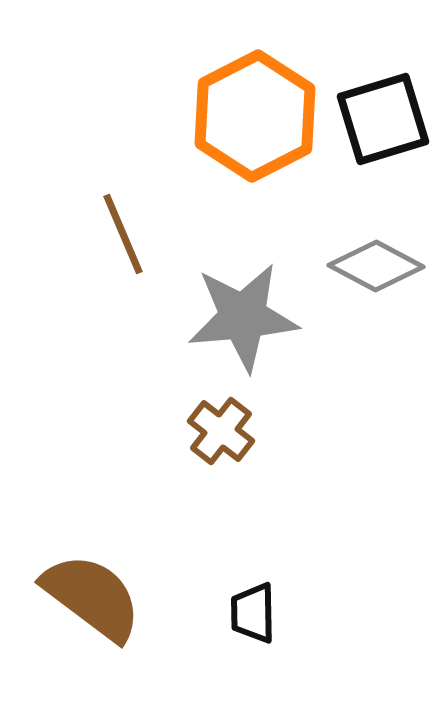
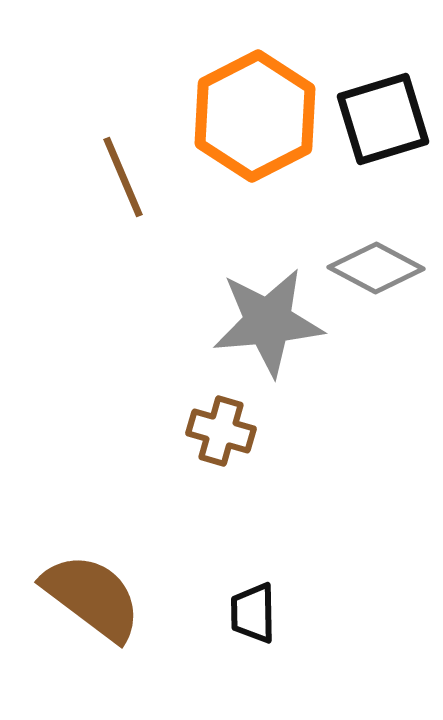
brown line: moved 57 px up
gray diamond: moved 2 px down
gray star: moved 25 px right, 5 px down
brown cross: rotated 22 degrees counterclockwise
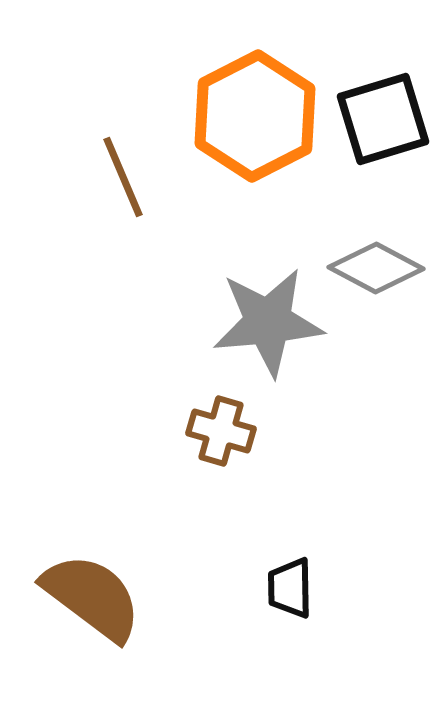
black trapezoid: moved 37 px right, 25 px up
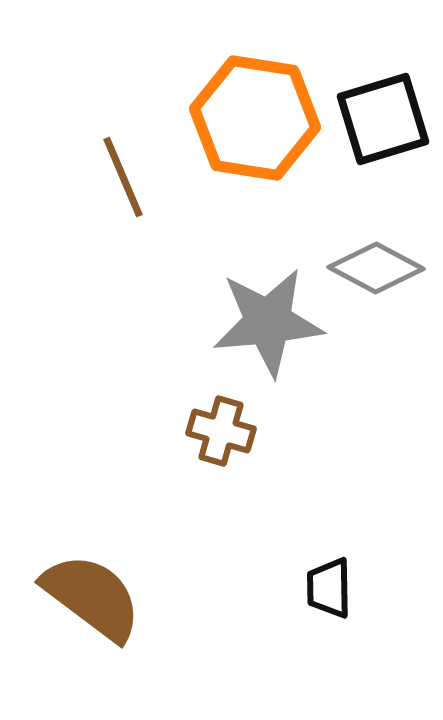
orange hexagon: moved 2 px down; rotated 24 degrees counterclockwise
black trapezoid: moved 39 px right
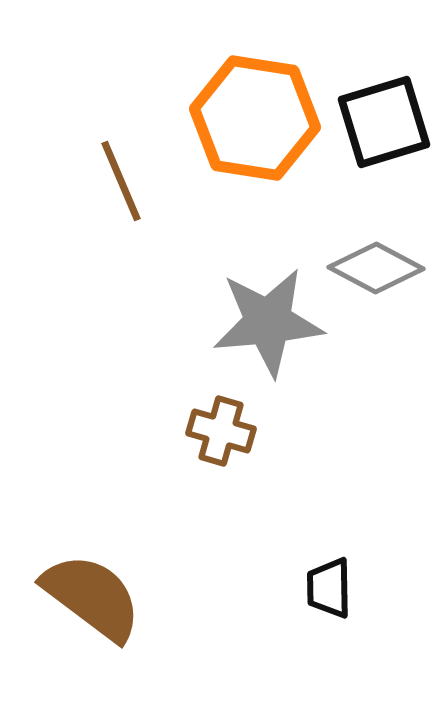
black square: moved 1 px right, 3 px down
brown line: moved 2 px left, 4 px down
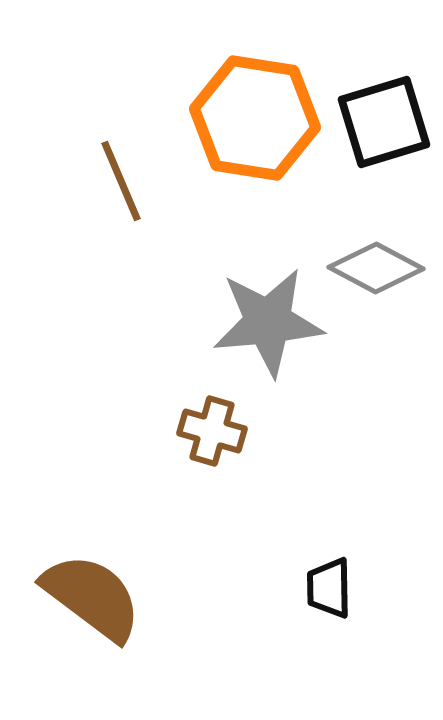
brown cross: moved 9 px left
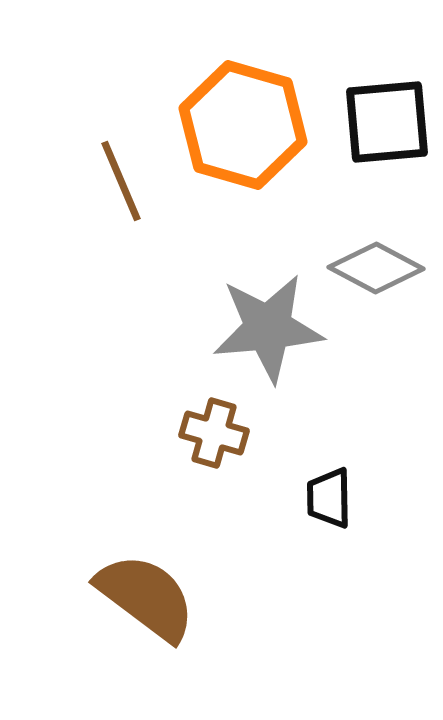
orange hexagon: moved 12 px left, 7 px down; rotated 7 degrees clockwise
black square: moved 3 px right; rotated 12 degrees clockwise
gray star: moved 6 px down
brown cross: moved 2 px right, 2 px down
black trapezoid: moved 90 px up
brown semicircle: moved 54 px right
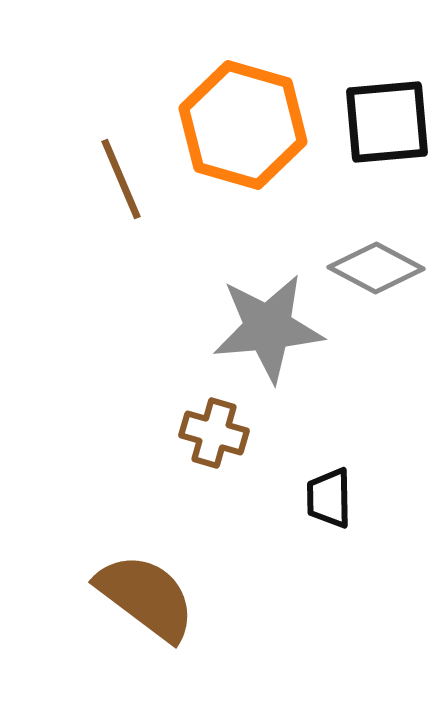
brown line: moved 2 px up
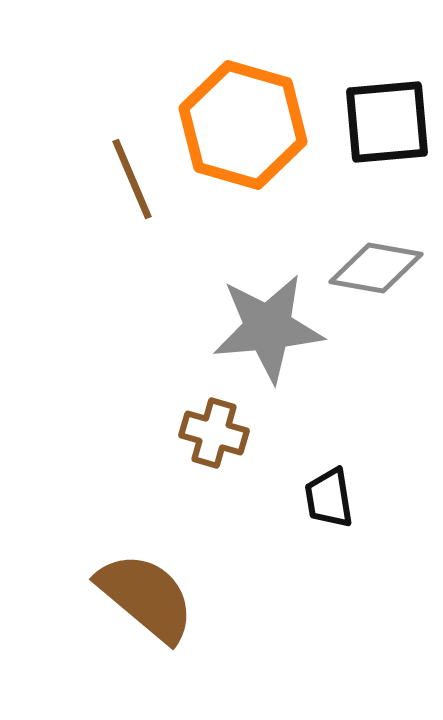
brown line: moved 11 px right
gray diamond: rotated 18 degrees counterclockwise
black trapezoid: rotated 8 degrees counterclockwise
brown semicircle: rotated 3 degrees clockwise
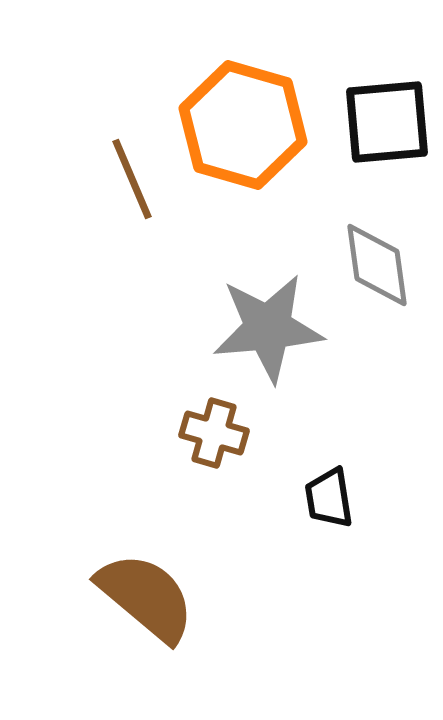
gray diamond: moved 1 px right, 3 px up; rotated 72 degrees clockwise
